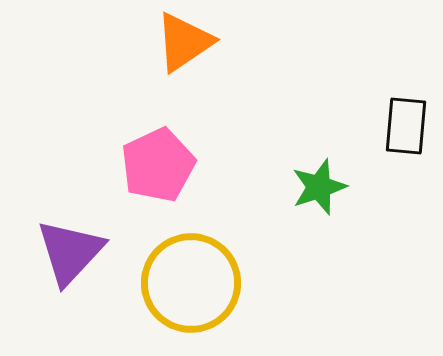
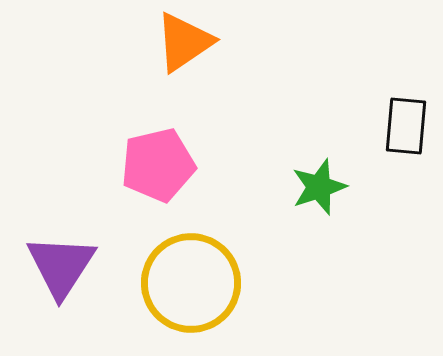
pink pentagon: rotated 12 degrees clockwise
purple triangle: moved 9 px left, 14 px down; rotated 10 degrees counterclockwise
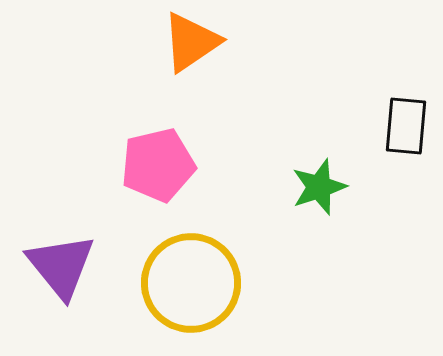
orange triangle: moved 7 px right
purple triangle: rotated 12 degrees counterclockwise
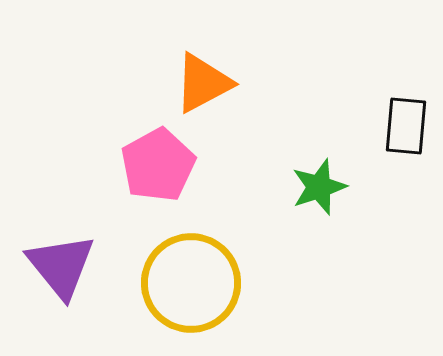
orange triangle: moved 12 px right, 41 px down; rotated 6 degrees clockwise
pink pentagon: rotated 16 degrees counterclockwise
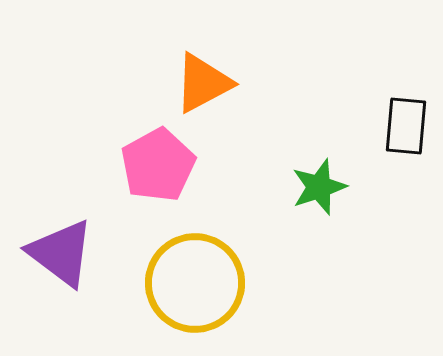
purple triangle: moved 13 px up; rotated 14 degrees counterclockwise
yellow circle: moved 4 px right
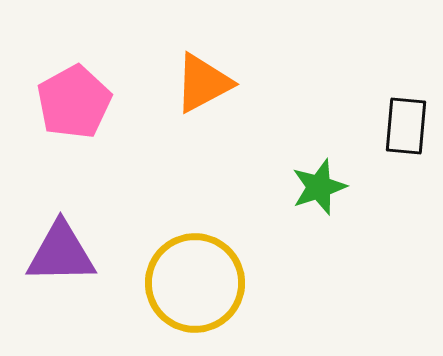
pink pentagon: moved 84 px left, 63 px up
purple triangle: rotated 38 degrees counterclockwise
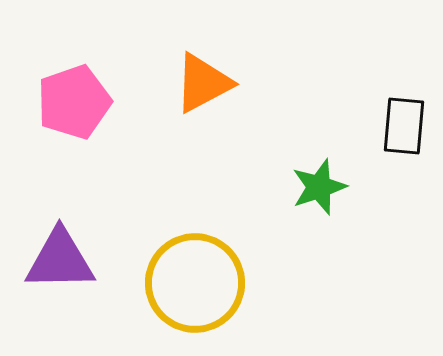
pink pentagon: rotated 10 degrees clockwise
black rectangle: moved 2 px left
purple triangle: moved 1 px left, 7 px down
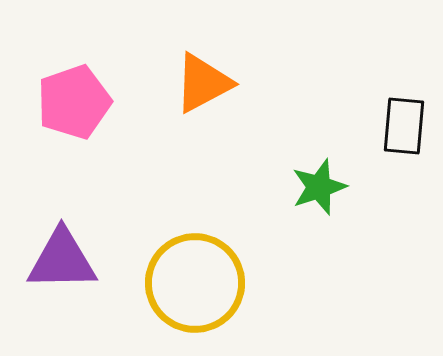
purple triangle: moved 2 px right
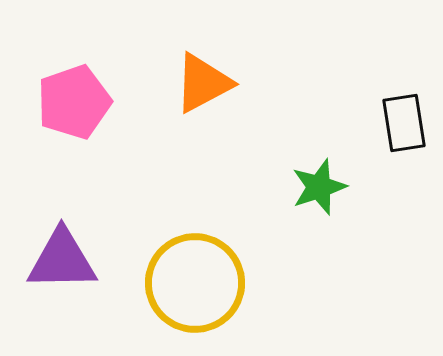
black rectangle: moved 3 px up; rotated 14 degrees counterclockwise
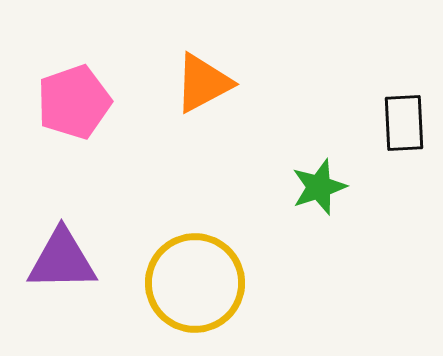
black rectangle: rotated 6 degrees clockwise
